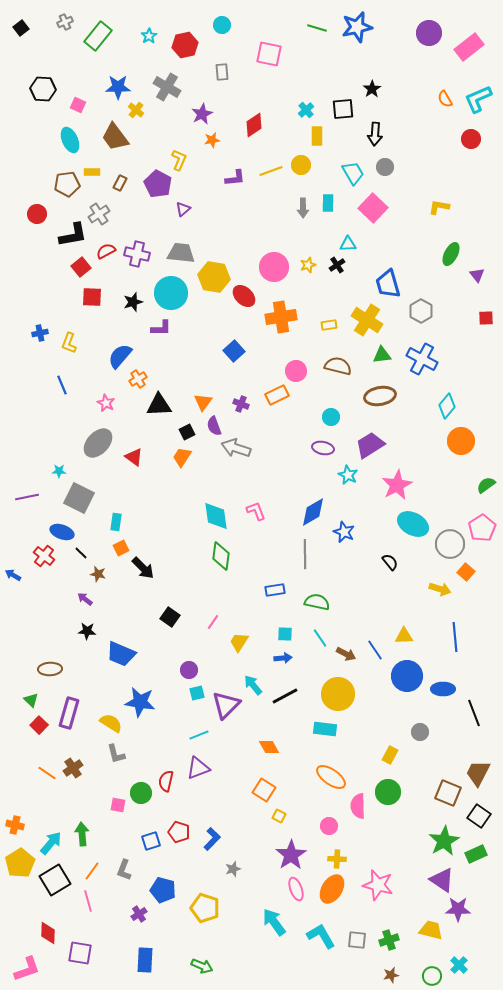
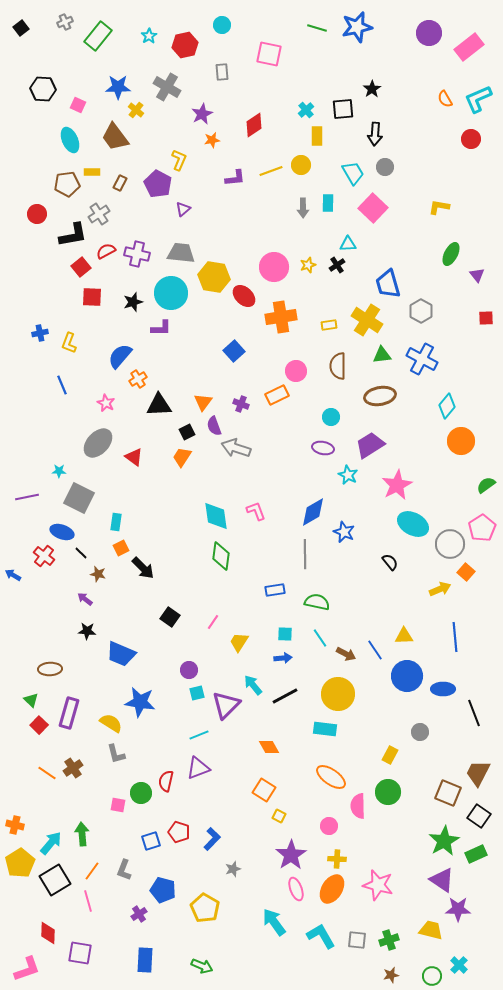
brown semicircle at (338, 366): rotated 104 degrees counterclockwise
yellow arrow at (440, 589): rotated 40 degrees counterclockwise
yellow pentagon at (205, 908): rotated 12 degrees clockwise
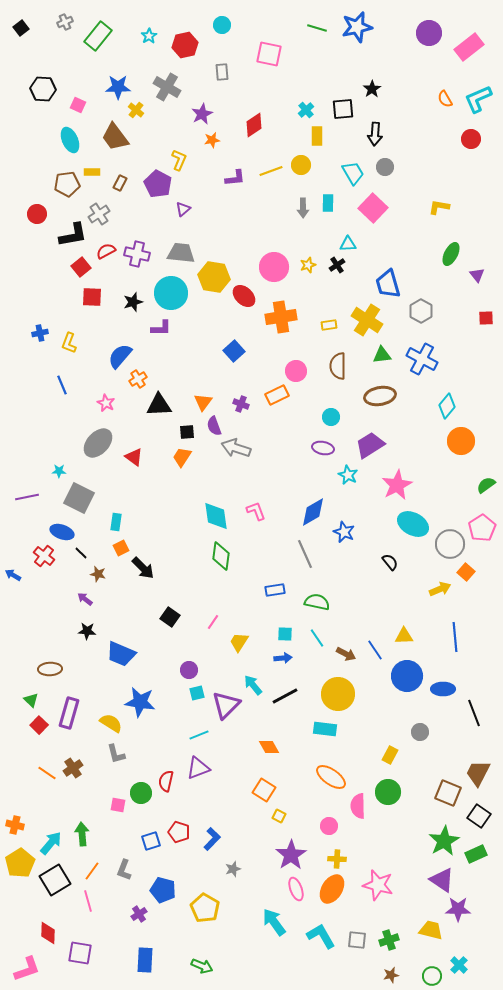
black square at (187, 432): rotated 21 degrees clockwise
gray line at (305, 554): rotated 24 degrees counterclockwise
cyan line at (320, 638): moved 3 px left
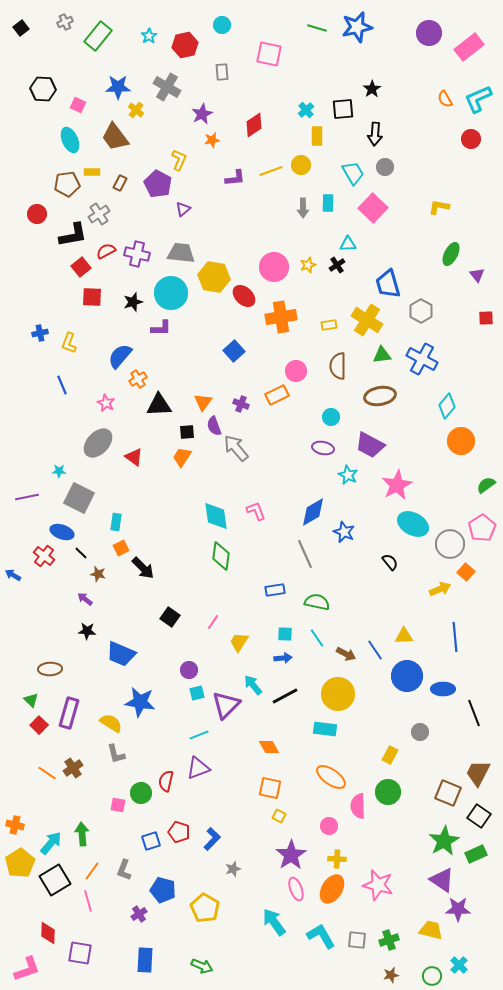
purple trapezoid at (370, 445): rotated 120 degrees counterclockwise
gray arrow at (236, 448): rotated 32 degrees clockwise
orange square at (264, 790): moved 6 px right, 2 px up; rotated 20 degrees counterclockwise
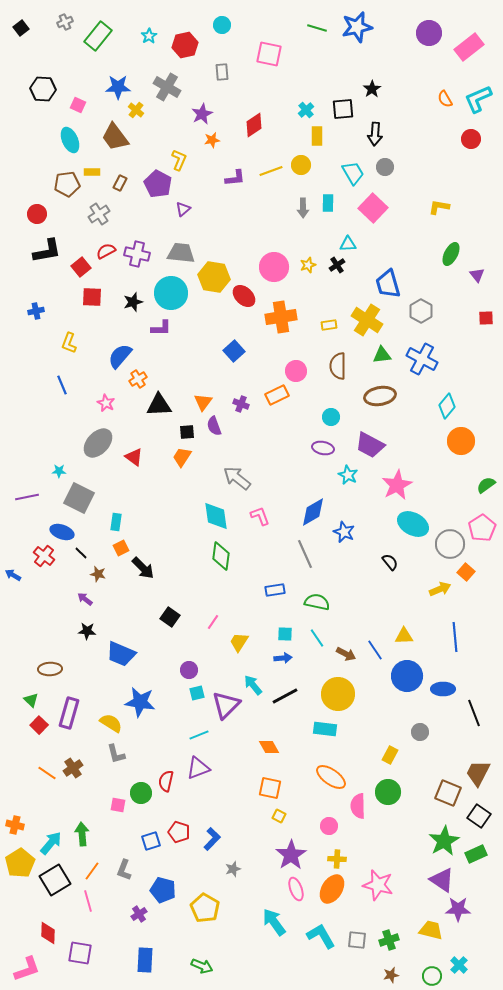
black L-shape at (73, 235): moved 26 px left, 16 px down
blue cross at (40, 333): moved 4 px left, 22 px up
gray arrow at (236, 448): moved 1 px right, 30 px down; rotated 12 degrees counterclockwise
pink L-shape at (256, 511): moved 4 px right, 5 px down
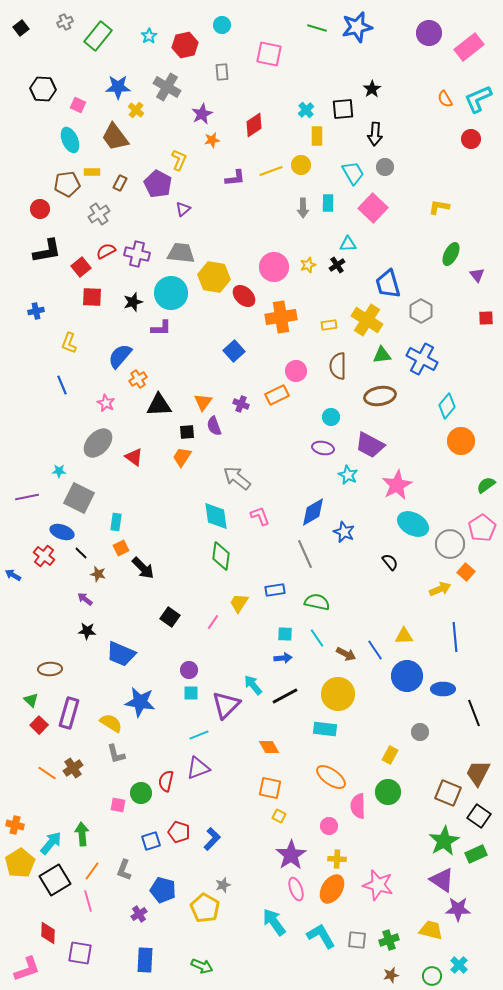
red circle at (37, 214): moved 3 px right, 5 px up
yellow trapezoid at (239, 642): moved 39 px up
cyan square at (197, 693): moved 6 px left; rotated 14 degrees clockwise
gray star at (233, 869): moved 10 px left, 16 px down
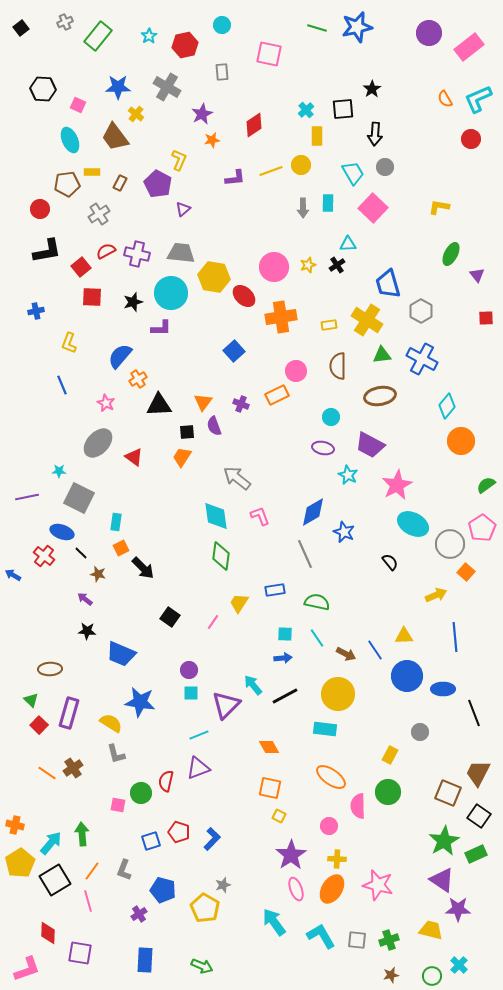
yellow cross at (136, 110): moved 4 px down
yellow arrow at (440, 589): moved 4 px left, 6 px down
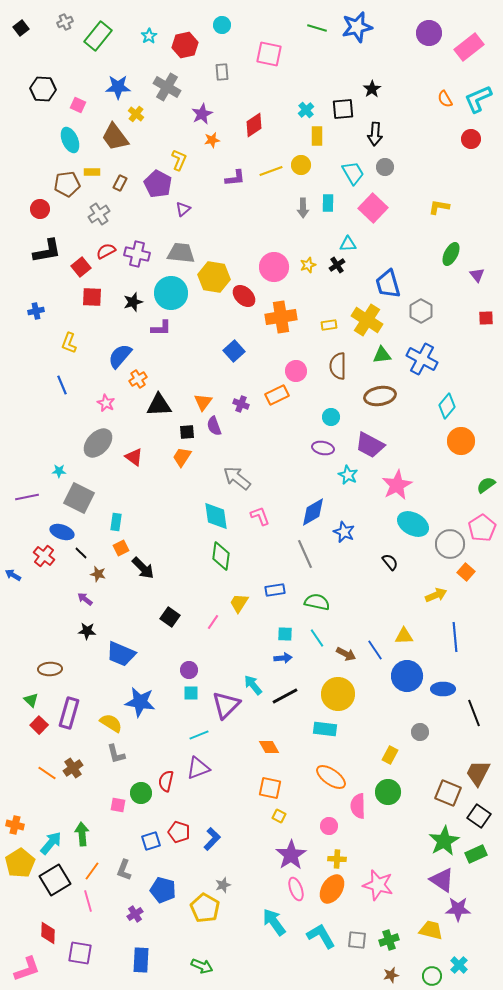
purple cross at (139, 914): moved 4 px left
blue rectangle at (145, 960): moved 4 px left
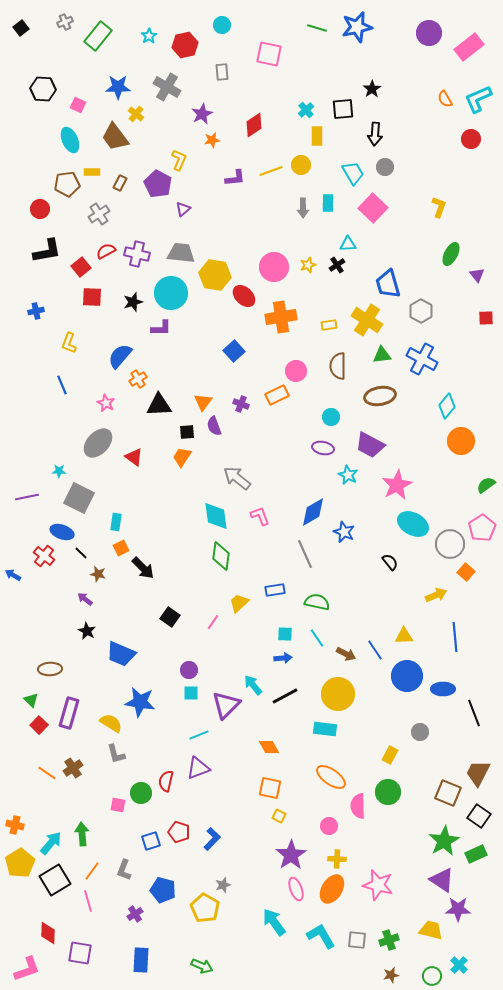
yellow L-shape at (439, 207): rotated 100 degrees clockwise
yellow hexagon at (214, 277): moved 1 px right, 2 px up
yellow trapezoid at (239, 603): rotated 15 degrees clockwise
black star at (87, 631): rotated 24 degrees clockwise
